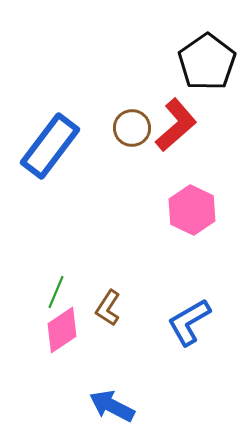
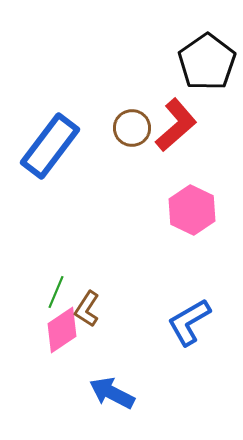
brown L-shape: moved 21 px left, 1 px down
blue arrow: moved 13 px up
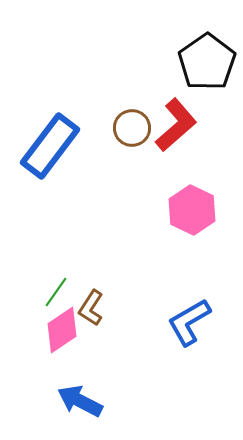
green line: rotated 12 degrees clockwise
brown L-shape: moved 4 px right, 1 px up
blue arrow: moved 32 px left, 8 px down
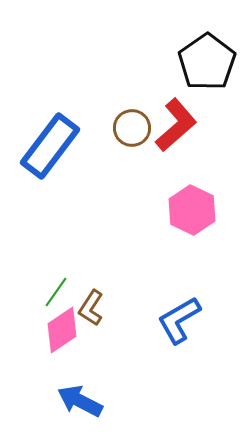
blue L-shape: moved 10 px left, 2 px up
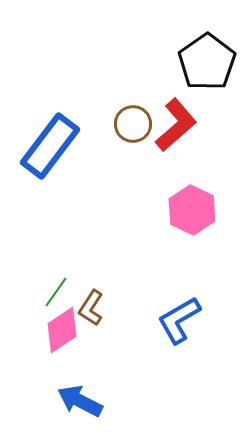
brown circle: moved 1 px right, 4 px up
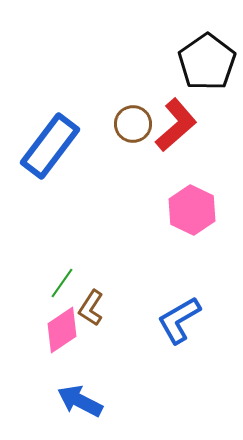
green line: moved 6 px right, 9 px up
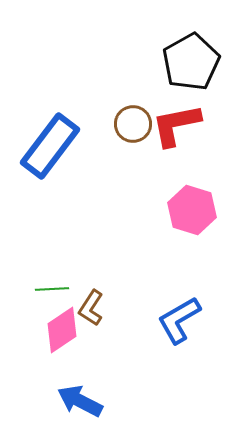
black pentagon: moved 16 px left; rotated 6 degrees clockwise
red L-shape: rotated 150 degrees counterclockwise
pink hexagon: rotated 9 degrees counterclockwise
green line: moved 10 px left, 6 px down; rotated 52 degrees clockwise
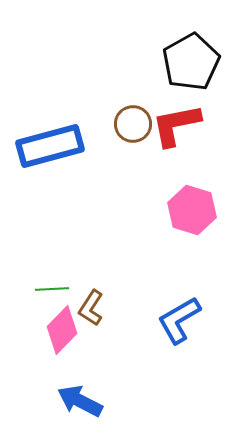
blue rectangle: rotated 38 degrees clockwise
pink diamond: rotated 12 degrees counterclockwise
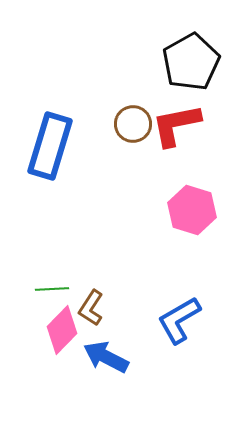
blue rectangle: rotated 58 degrees counterclockwise
blue arrow: moved 26 px right, 44 px up
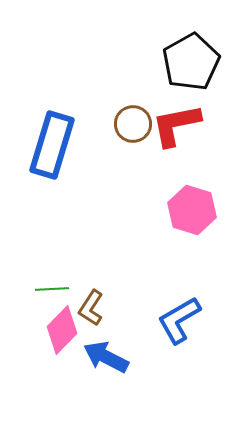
blue rectangle: moved 2 px right, 1 px up
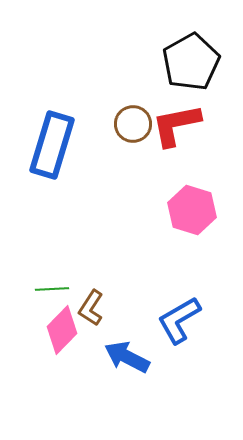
blue arrow: moved 21 px right
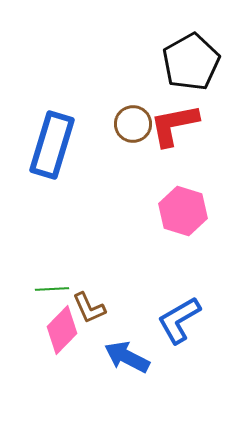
red L-shape: moved 2 px left
pink hexagon: moved 9 px left, 1 px down
brown L-shape: moved 2 px left; rotated 57 degrees counterclockwise
